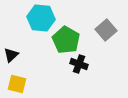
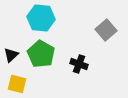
green pentagon: moved 25 px left, 14 px down
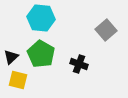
black triangle: moved 2 px down
yellow square: moved 1 px right, 4 px up
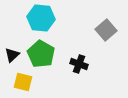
black triangle: moved 1 px right, 2 px up
yellow square: moved 5 px right, 2 px down
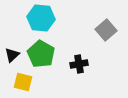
black cross: rotated 30 degrees counterclockwise
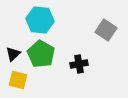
cyan hexagon: moved 1 px left, 2 px down
gray square: rotated 15 degrees counterclockwise
black triangle: moved 1 px right, 1 px up
yellow square: moved 5 px left, 2 px up
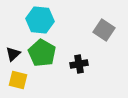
gray square: moved 2 px left
green pentagon: moved 1 px right, 1 px up
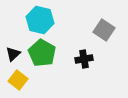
cyan hexagon: rotated 8 degrees clockwise
black cross: moved 5 px right, 5 px up
yellow square: rotated 24 degrees clockwise
